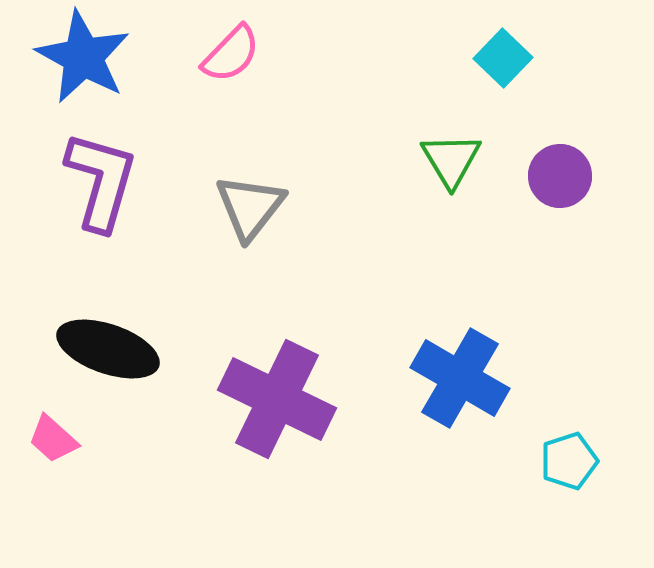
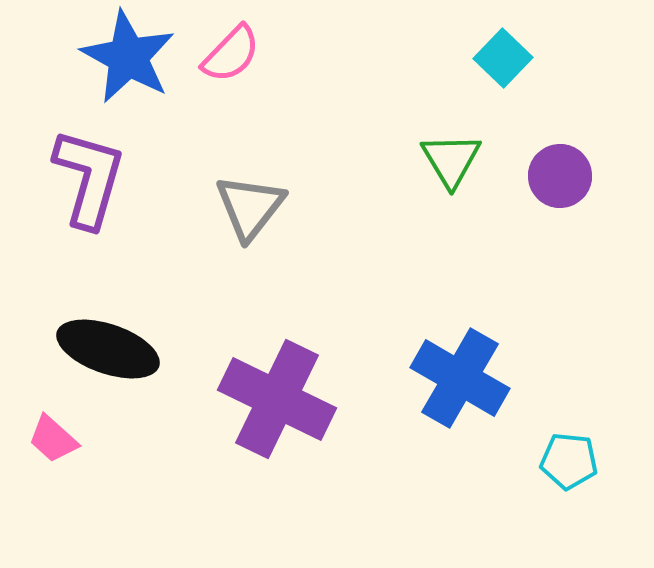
blue star: moved 45 px right
purple L-shape: moved 12 px left, 3 px up
cyan pentagon: rotated 24 degrees clockwise
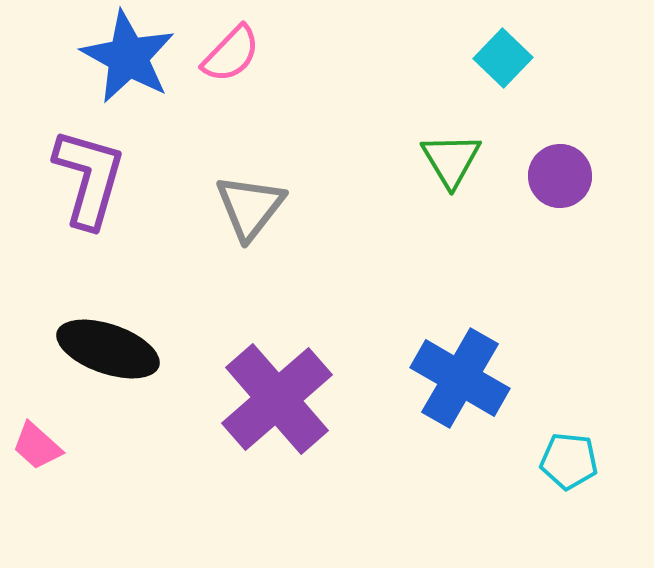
purple cross: rotated 23 degrees clockwise
pink trapezoid: moved 16 px left, 7 px down
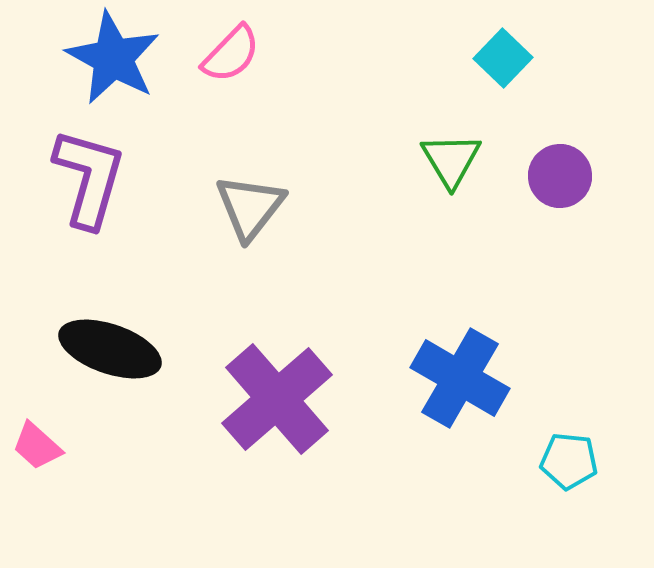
blue star: moved 15 px left, 1 px down
black ellipse: moved 2 px right
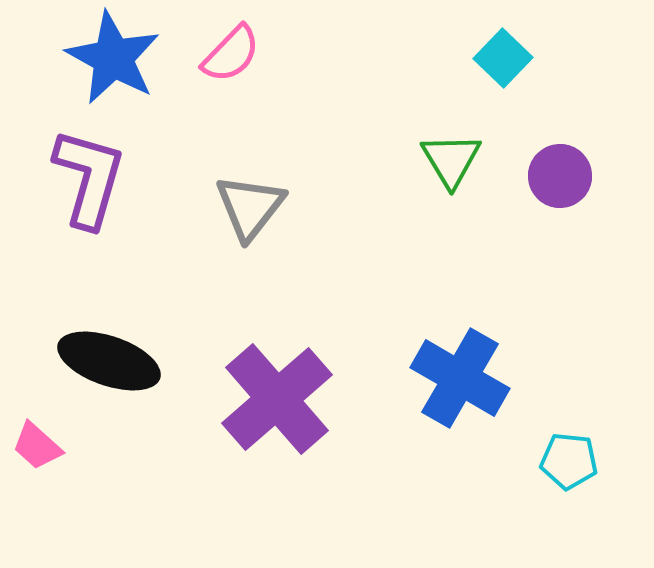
black ellipse: moved 1 px left, 12 px down
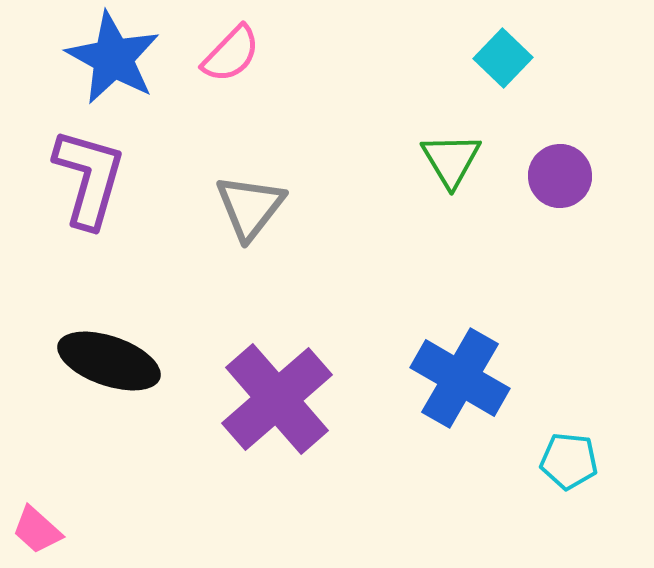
pink trapezoid: moved 84 px down
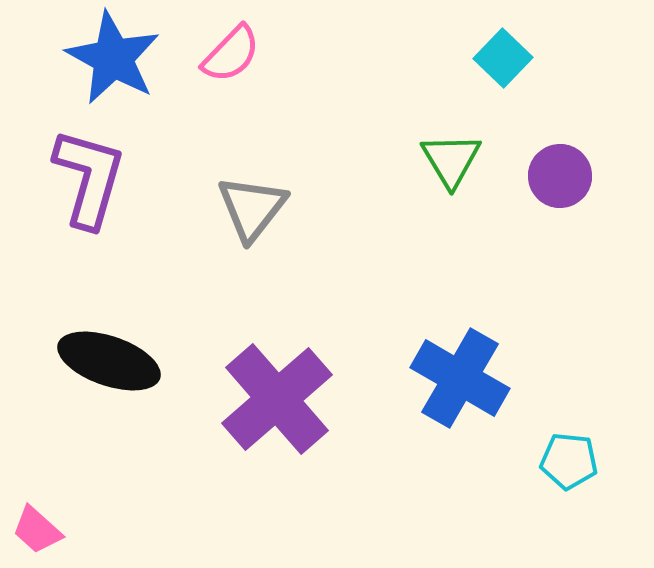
gray triangle: moved 2 px right, 1 px down
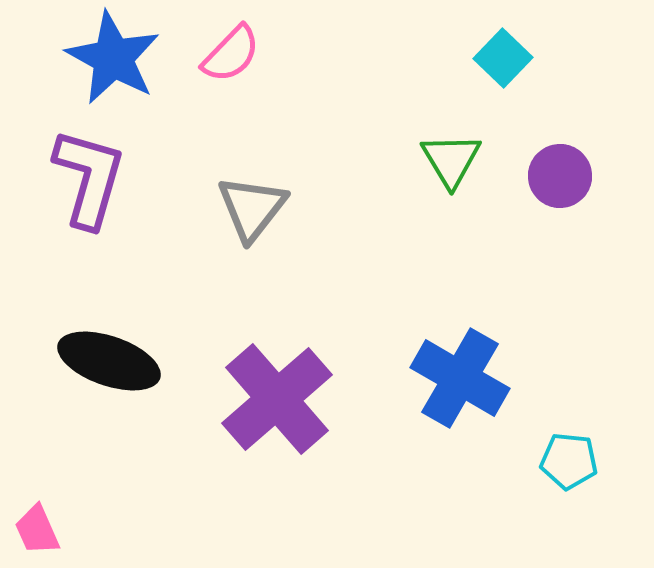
pink trapezoid: rotated 24 degrees clockwise
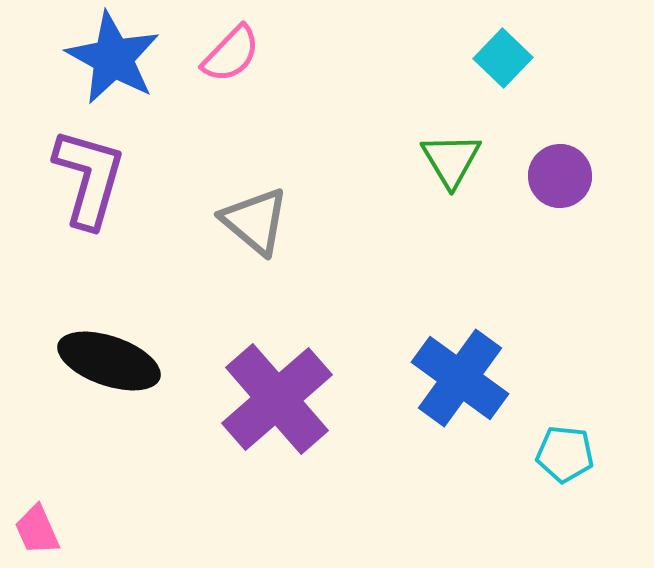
gray triangle: moved 3 px right, 13 px down; rotated 28 degrees counterclockwise
blue cross: rotated 6 degrees clockwise
cyan pentagon: moved 4 px left, 7 px up
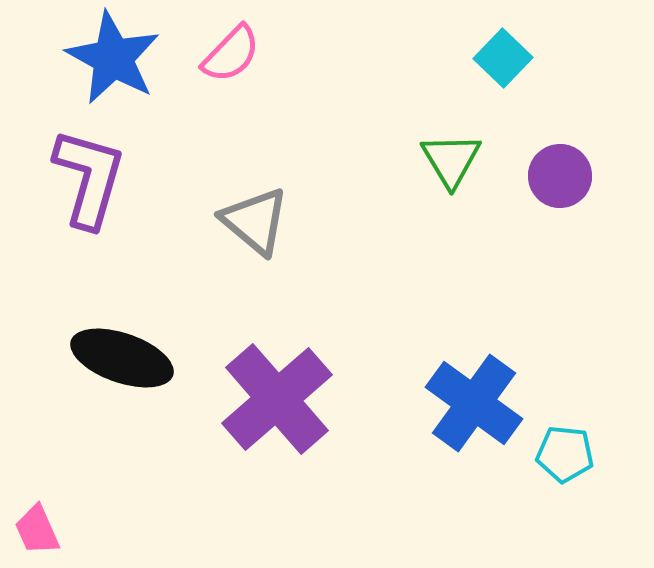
black ellipse: moved 13 px right, 3 px up
blue cross: moved 14 px right, 25 px down
